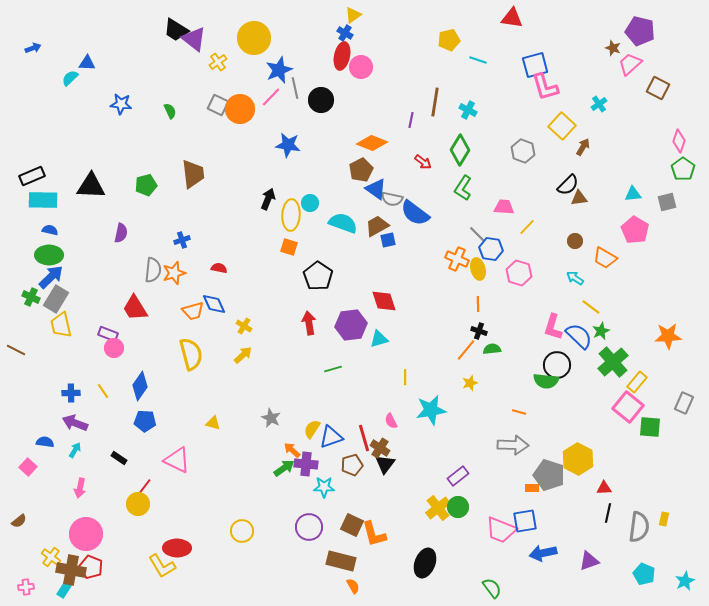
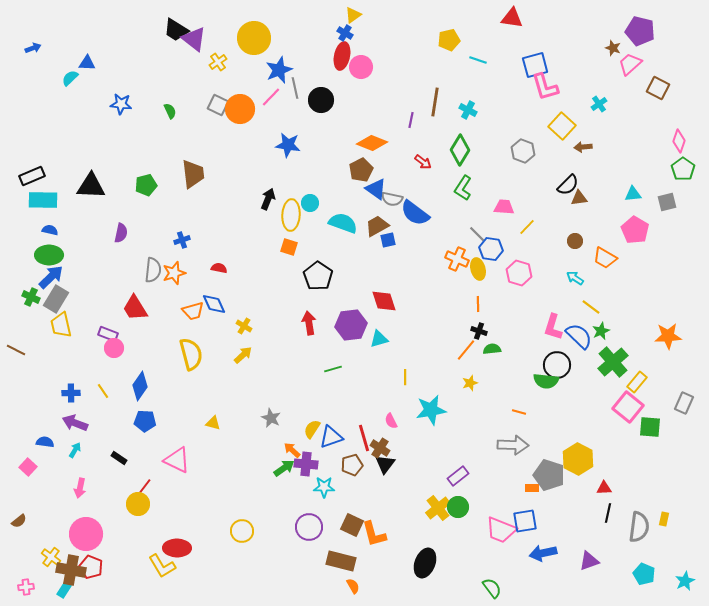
brown arrow at (583, 147): rotated 126 degrees counterclockwise
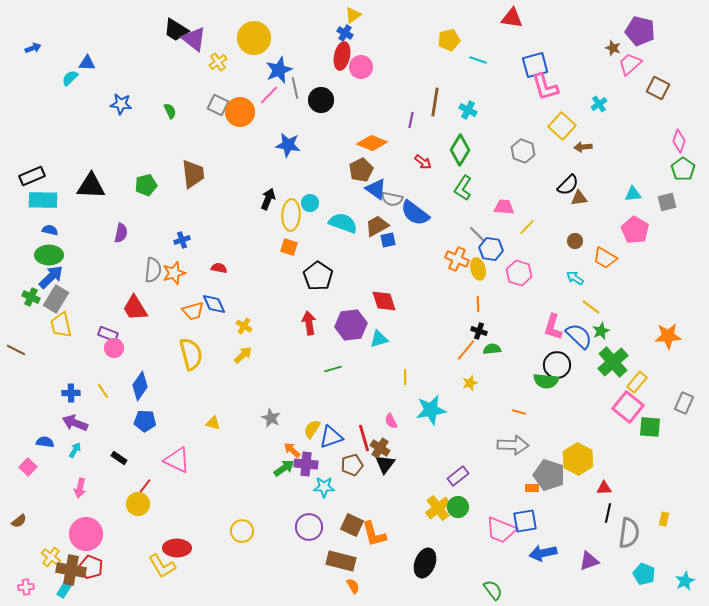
pink line at (271, 97): moved 2 px left, 2 px up
orange circle at (240, 109): moved 3 px down
gray semicircle at (639, 527): moved 10 px left, 6 px down
green semicircle at (492, 588): moved 1 px right, 2 px down
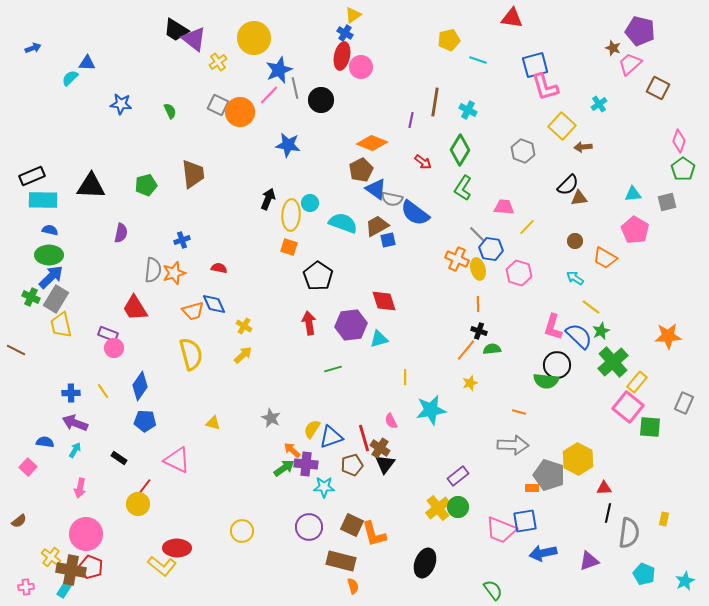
yellow L-shape at (162, 566): rotated 20 degrees counterclockwise
orange semicircle at (353, 586): rotated 14 degrees clockwise
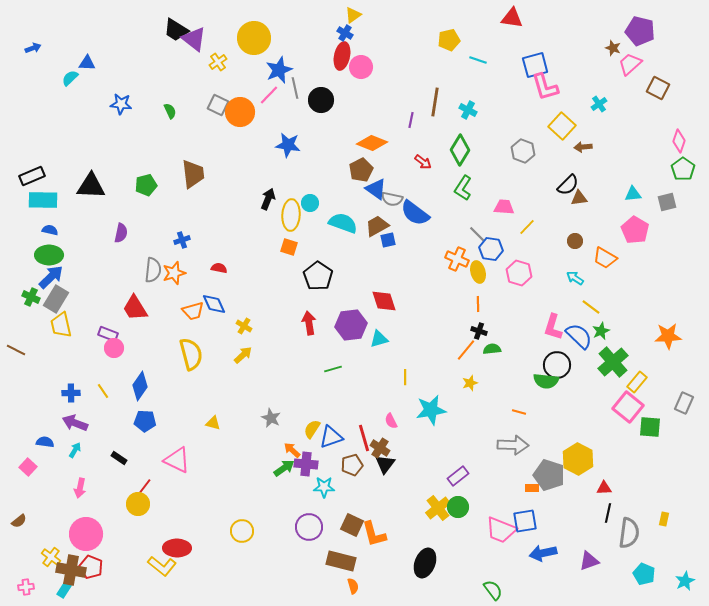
yellow ellipse at (478, 269): moved 3 px down
